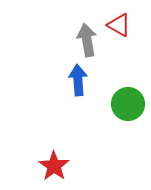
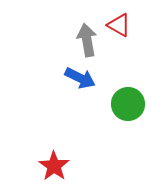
blue arrow: moved 2 px right, 2 px up; rotated 120 degrees clockwise
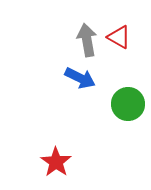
red triangle: moved 12 px down
red star: moved 2 px right, 4 px up
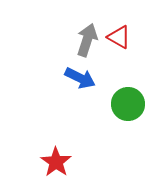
gray arrow: rotated 28 degrees clockwise
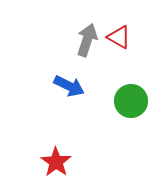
blue arrow: moved 11 px left, 8 px down
green circle: moved 3 px right, 3 px up
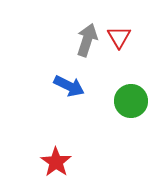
red triangle: rotated 30 degrees clockwise
